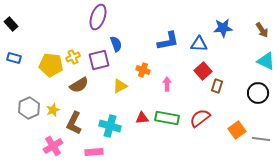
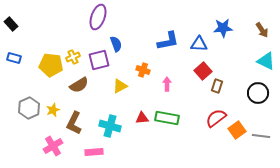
red semicircle: moved 16 px right
gray line: moved 3 px up
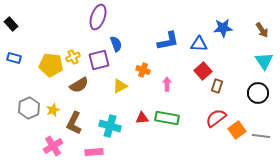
cyan triangle: moved 2 px left; rotated 30 degrees clockwise
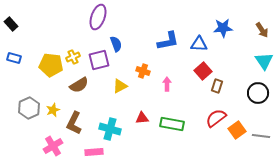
orange cross: moved 1 px down
green rectangle: moved 5 px right, 6 px down
cyan cross: moved 3 px down
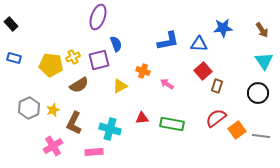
pink arrow: rotated 56 degrees counterclockwise
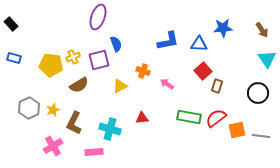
cyan triangle: moved 3 px right, 2 px up
green rectangle: moved 17 px right, 7 px up
orange square: rotated 24 degrees clockwise
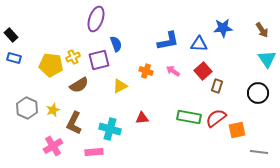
purple ellipse: moved 2 px left, 2 px down
black rectangle: moved 11 px down
orange cross: moved 3 px right
pink arrow: moved 6 px right, 13 px up
gray hexagon: moved 2 px left; rotated 10 degrees counterclockwise
gray line: moved 2 px left, 16 px down
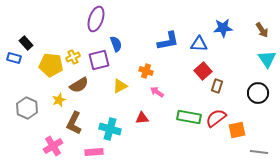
black rectangle: moved 15 px right, 8 px down
pink arrow: moved 16 px left, 21 px down
yellow star: moved 6 px right, 10 px up
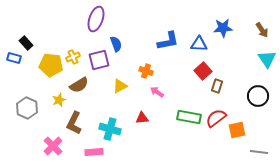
black circle: moved 3 px down
pink cross: rotated 12 degrees counterclockwise
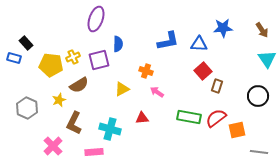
blue semicircle: moved 2 px right; rotated 21 degrees clockwise
yellow triangle: moved 2 px right, 3 px down
